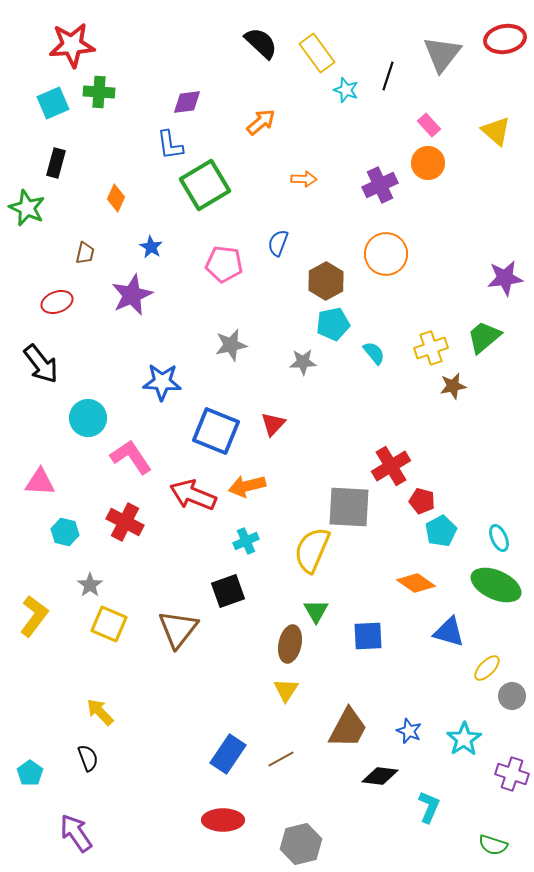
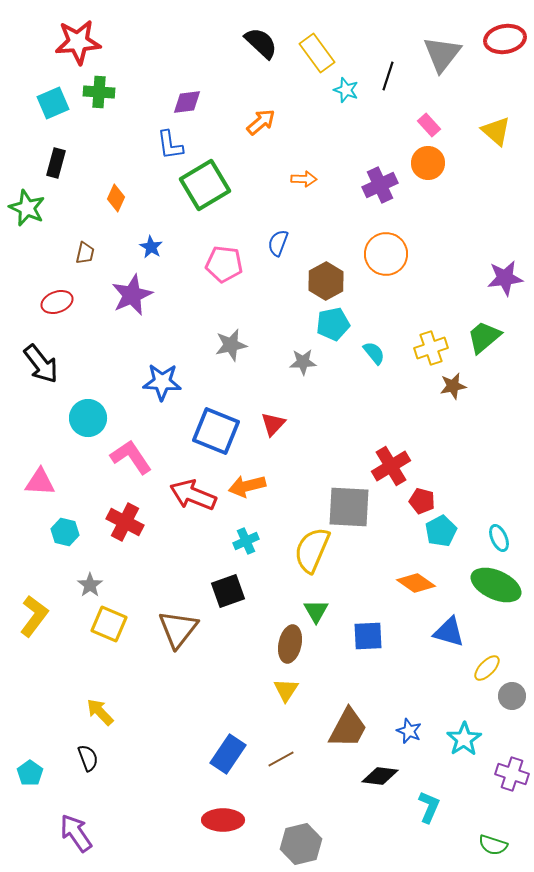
red star at (72, 45): moved 6 px right, 3 px up
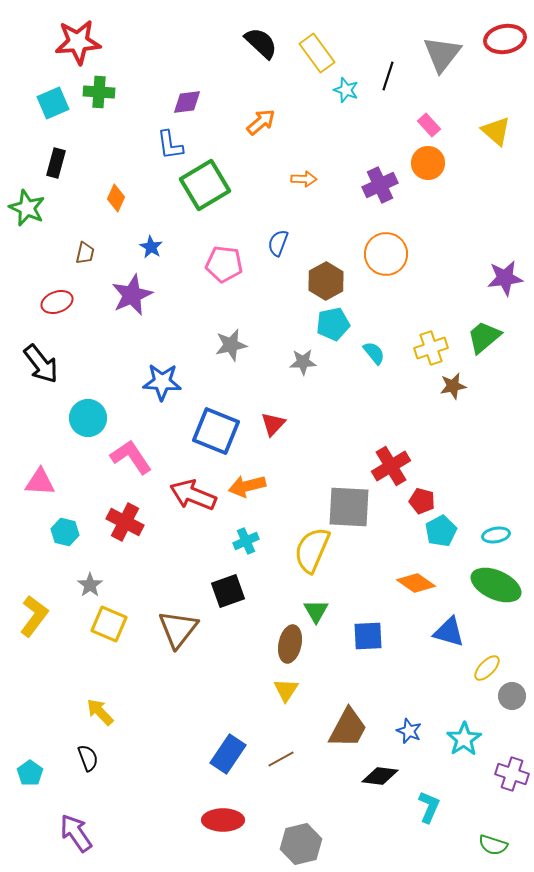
cyan ellipse at (499, 538): moved 3 px left, 3 px up; rotated 76 degrees counterclockwise
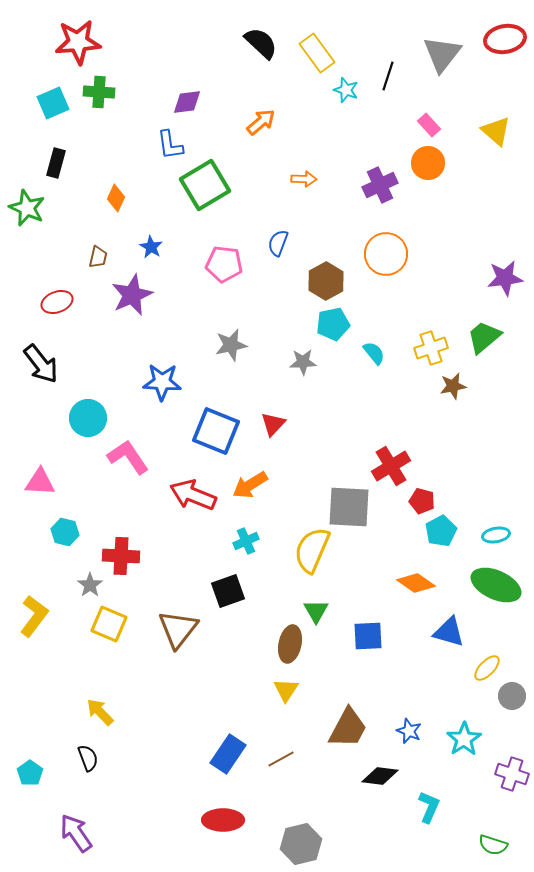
brown trapezoid at (85, 253): moved 13 px right, 4 px down
pink L-shape at (131, 457): moved 3 px left
orange arrow at (247, 486): moved 3 px right, 1 px up; rotated 18 degrees counterclockwise
red cross at (125, 522): moved 4 px left, 34 px down; rotated 24 degrees counterclockwise
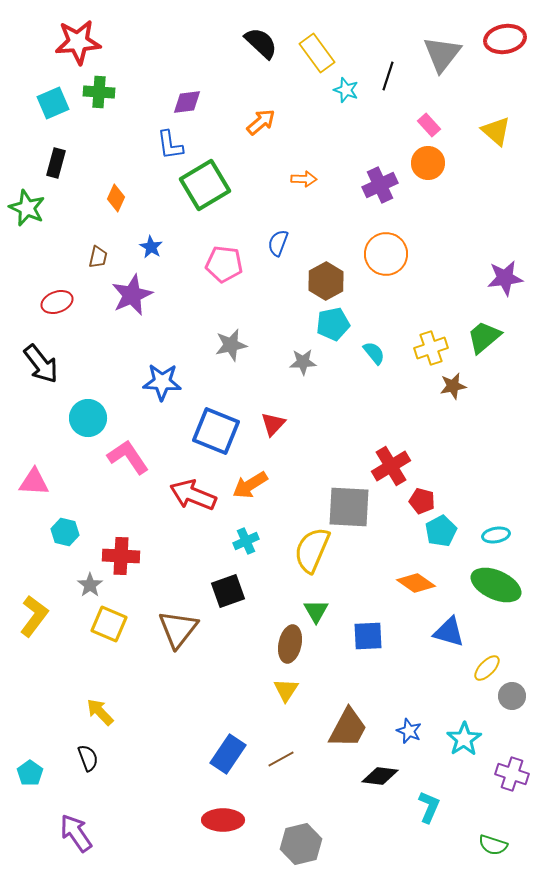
pink triangle at (40, 482): moved 6 px left
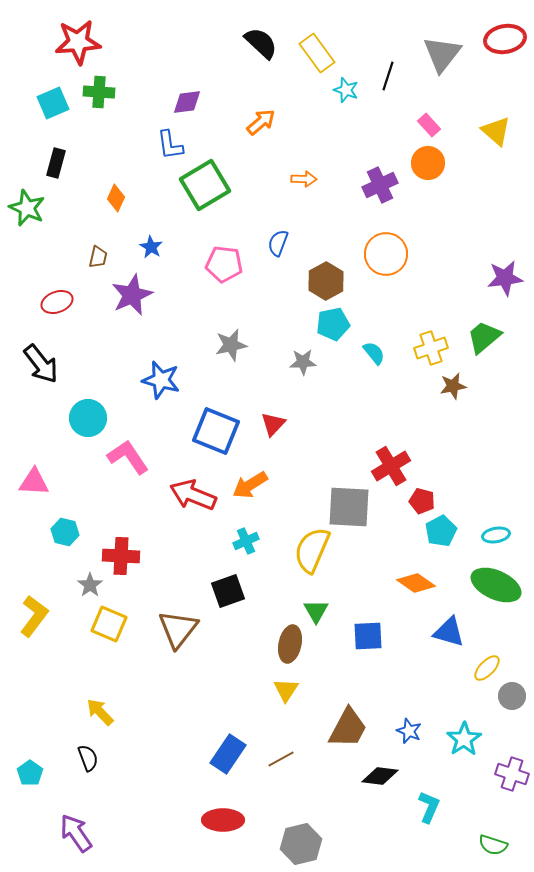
blue star at (162, 382): moved 1 px left, 2 px up; rotated 12 degrees clockwise
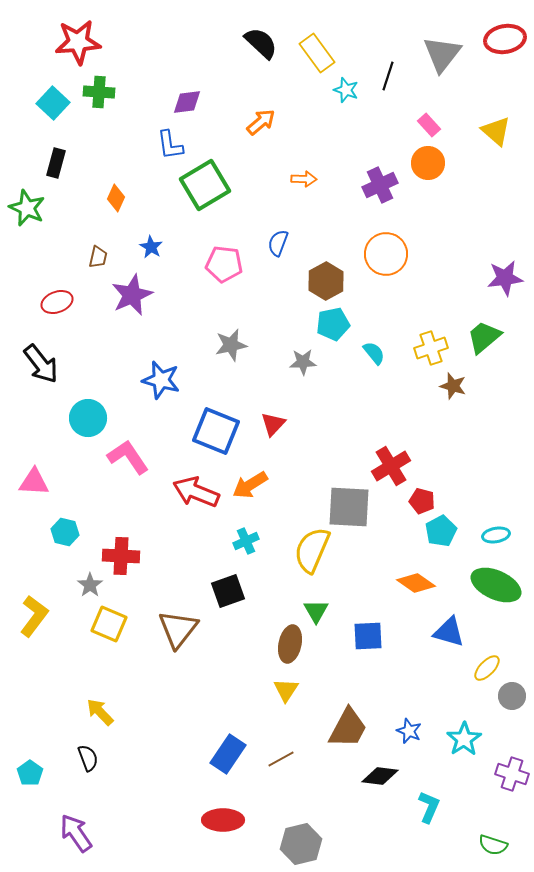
cyan square at (53, 103): rotated 24 degrees counterclockwise
brown star at (453, 386): rotated 28 degrees clockwise
red arrow at (193, 495): moved 3 px right, 3 px up
